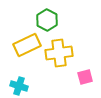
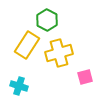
yellow rectangle: rotated 32 degrees counterclockwise
yellow cross: rotated 8 degrees counterclockwise
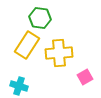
green hexagon: moved 7 px left, 2 px up; rotated 20 degrees counterclockwise
yellow cross: rotated 12 degrees clockwise
pink square: rotated 14 degrees counterclockwise
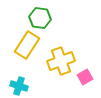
yellow cross: moved 2 px right, 8 px down; rotated 16 degrees counterclockwise
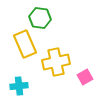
yellow rectangle: moved 2 px left, 1 px up; rotated 56 degrees counterclockwise
yellow cross: moved 5 px left, 1 px down; rotated 8 degrees clockwise
cyan cross: rotated 24 degrees counterclockwise
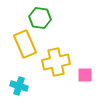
pink square: moved 2 px up; rotated 28 degrees clockwise
cyan cross: rotated 24 degrees clockwise
